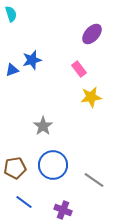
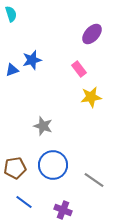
gray star: rotated 18 degrees counterclockwise
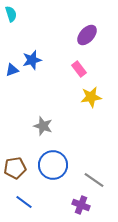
purple ellipse: moved 5 px left, 1 px down
purple cross: moved 18 px right, 5 px up
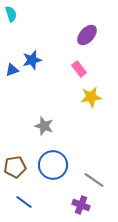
gray star: moved 1 px right
brown pentagon: moved 1 px up
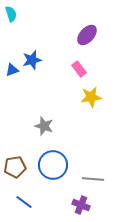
gray line: moved 1 px left, 1 px up; rotated 30 degrees counterclockwise
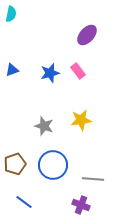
cyan semicircle: rotated 28 degrees clockwise
blue star: moved 18 px right, 13 px down
pink rectangle: moved 1 px left, 2 px down
yellow star: moved 10 px left, 23 px down
brown pentagon: moved 3 px up; rotated 10 degrees counterclockwise
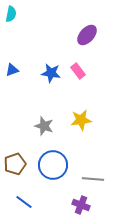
blue star: moved 1 px right; rotated 24 degrees clockwise
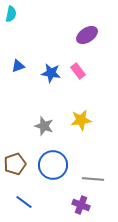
purple ellipse: rotated 15 degrees clockwise
blue triangle: moved 6 px right, 4 px up
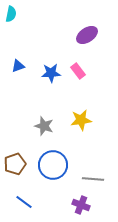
blue star: rotated 12 degrees counterclockwise
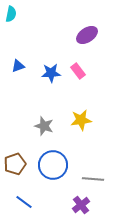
purple cross: rotated 30 degrees clockwise
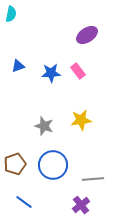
gray line: rotated 10 degrees counterclockwise
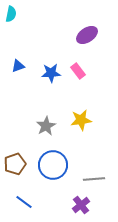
gray star: moved 2 px right; rotated 24 degrees clockwise
gray line: moved 1 px right
